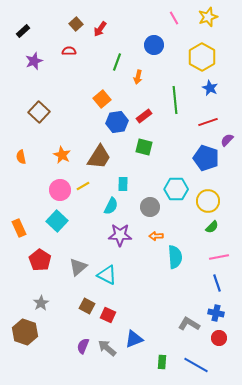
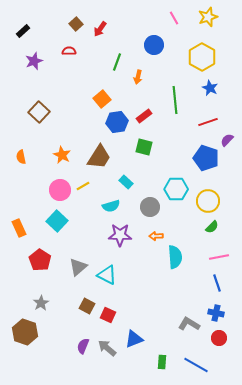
cyan rectangle at (123, 184): moved 3 px right, 2 px up; rotated 48 degrees counterclockwise
cyan semicircle at (111, 206): rotated 48 degrees clockwise
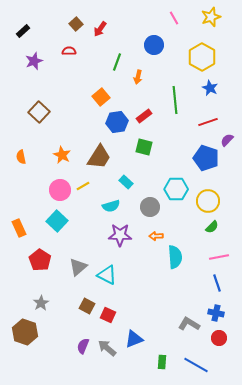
yellow star at (208, 17): moved 3 px right
orange square at (102, 99): moved 1 px left, 2 px up
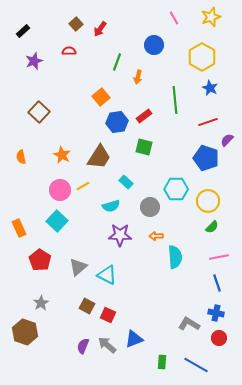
gray arrow at (107, 348): moved 3 px up
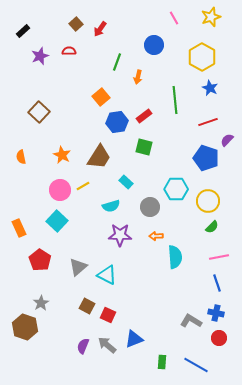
purple star at (34, 61): moved 6 px right, 5 px up
gray L-shape at (189, 324): moved 2 px right, 3 px up
brown hexagon at (25, 332): moved 5 px up
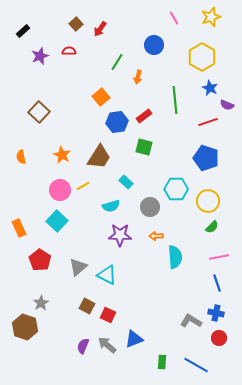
green line at (117, 62): rotated 12 degrees clockwise
purple semicircle at (227, 140): moved 35 px up; rotated 112 degrees counterclockwise
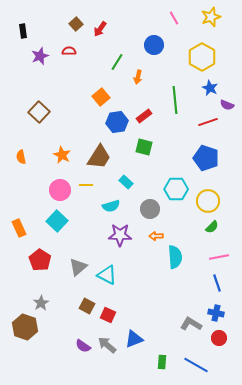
black rectangle at (23, 31): rotated 56 degrees counterclockwise
yellow line at (83, 186): moved 3 px right, 1 px up; rotated 32 degrees clockwise
gray circle at (150, 207): moved 2 px down
gray L-shape at (191, 321): moved 3 px down
purple semicircle at (83, 346): rotated 77 degrees counterclockwise
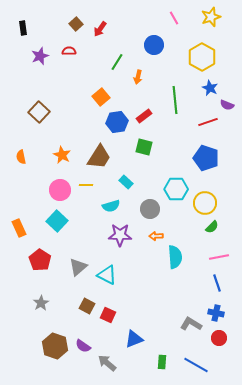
black rectangle at (23, 31): moved 3 px up
yellow circle at (208, 201): moved 3 px left, 2 px down
brown hexagon at (25, 327): moved 30 px right, 19 px down
gray arrow at (107, 345): moved 18 px down
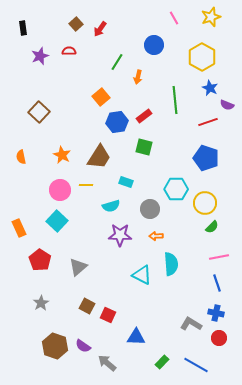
cyan rectangle at (126, 182): rotated 24 degrees counterclockwise
cyan semicircle at (175, 257): moved 4 px left, 7 px down
cyan triangle at (107, 275): moved 35 px right
blue triangle at (134, 339): moved 2 px right, 2 px up; rotated 24 degrees clockwise
green rectangle at (162, 362): rotated 40 degrees clockwise
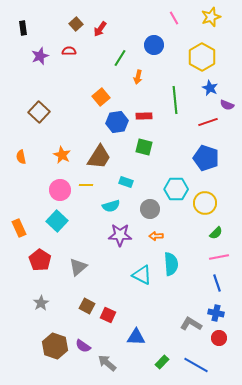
green line at (117, 62): moved 3 px right, 4 px up
red rectangle at (144, 116): rotated 35 degrees clockwise
green semicircle at (212, 227): moved 4 px right, 6 px down
